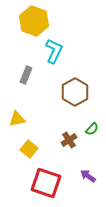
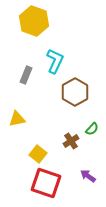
cyan L-shape: moved 1 px right, 10 px down
brown cross: moved 2 px right, 1 px down
yellow square: moved 9 px right, 5 px down
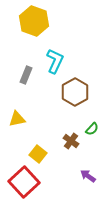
brown cross: rotated 21 degrees counterclockwise
red square: moved 22 px left, 1 px up; rotated 28 degrees clockwise
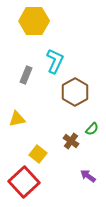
yellow hexagon: rotated 20 degrees counterclockwise
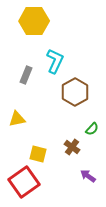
brown cross: moved 1 px right, 6 px down
yellow square: rotated 24 degrees counterclockwise
red square: rotated 8 degrees clockwise
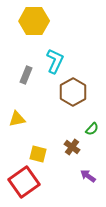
brown hexagon: moved 2 px left
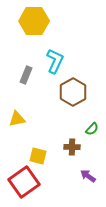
brown cross: rotated 35 degrees counterclockwise
yellow square: moved 2 px down
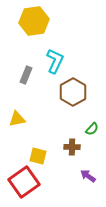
yellow hexagon: rotated 8 degrees counterclockwise
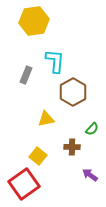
cyan L-shape: rotated 20 degrees counterclockwise
yellow triangle: moved 29 px right
yellow square: rotated 24 degrees clockwise
purple arrow: moved 2 px right, 1 px up
red square: moved 2 px down
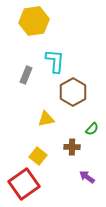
purple arrow: moved 3 px left, 2 px down
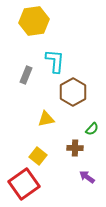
brown cross: moved 3 px right, 1 px down
